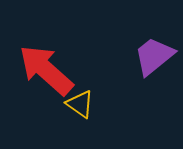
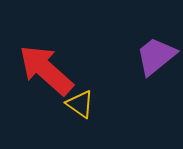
purple trapezoid: moved 2 px right
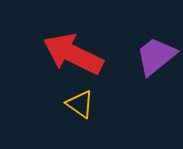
red arrow: moved 27 px right, 16 px up; rotated 16 degrees counterclockwise
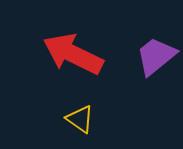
yellow triangle: moved 15 px down
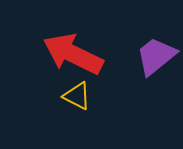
yellow triangle: moved 3 px left, 23 px up; rotated 8 degrees counterclockwise
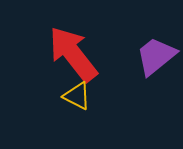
red arrow: rotated 26 degrees clockwise
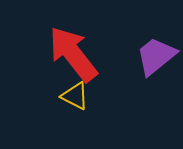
yellow triangle: moved 2 px left
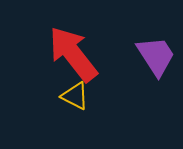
purple trapezoid: rotated 96 degrees clockwise
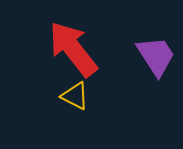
red arrow: moved 5 px up
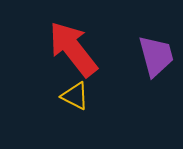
purple trapezoid: rotated 18 degrees clockwise
